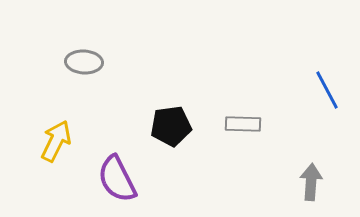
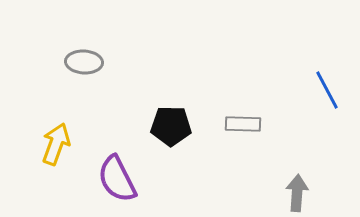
black pentagon: rotated 9 degrees clockwise
yellow arrow: moved 3 px down; rotated 6 degrees counterclockwise
gray arrow: moved 14 px left, 11 px down
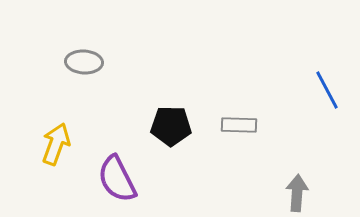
gray rectangle: moved 4 px left, 1 px down
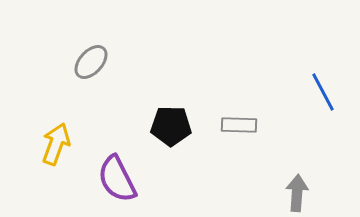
gray ellipse: moved 7 px right; rotated 51 degrees counterclockwise
blue line: moved 4 px left, 2 px down
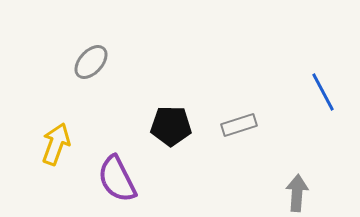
gray rectangle: rotated 20 degrees counterclockwise
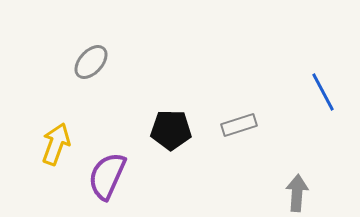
black pentagon: moved 4 px down
purple semicircle: moved 10 px left, 3 px up; rotated 51 degrees clockwise
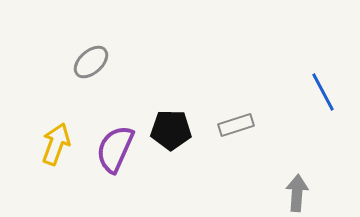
gray ellipse: rotated 6 degrees clockwise
gray rectangle: moved 3 px left
purple semicircle: moved 8 px right, 27 px up
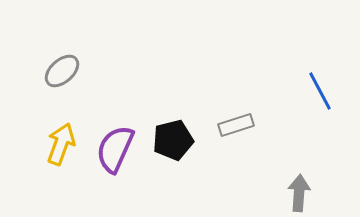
gray ellipse: moved 29 px left, 9 px down
blue line: moved 3 px left, 1 px up
black pentagon: moved 2 px right, 10 px down; rotated 15 degrees counterclockwise
yellow arrow: moved 5 px right
gray arrow: moved 2 px right
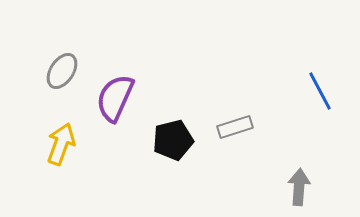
gray ellipse: rotated 15 degrees counterclockwise
gray rectangle: moved 1 px left, 2 px down
purple semicircle: moved 51 px up
gray arrow: moved 6 px up
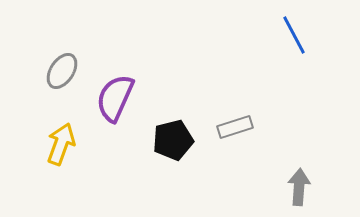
blue line: moved 26 px left, 56 px up
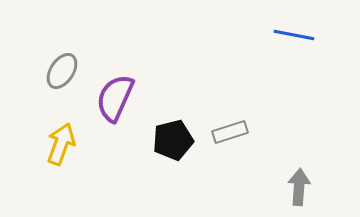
blue line: rotated 51 degrees counterclockwise
gray rectangle: moved 5 px left, 5 px down
